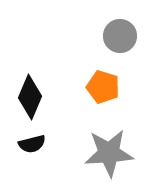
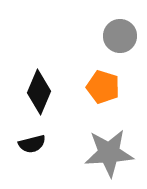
black diamond: moved 9 px right, 5 px up
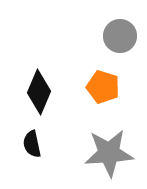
black semicircle: rotated 92 degrees clockwise
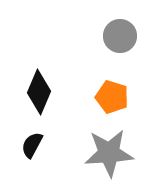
orange pentagon: moved 9 px right, 10 px down
black semicircle: moved 1 px down; rotated 40 degrees clockwise
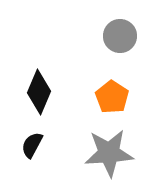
orange pentagon: rotated 16 degrees clockwise
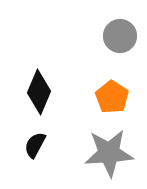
black semicircle: moved 3 px right
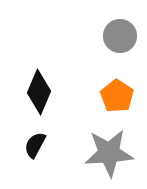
orange pentagon: moved 5 px right, 1 px up
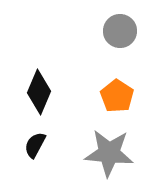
gray circle: moved 5 px up
gray star: rotated 9 degrees clockwise
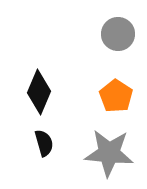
gray circle: moved 2 px left, 3 px down
orange pentagon: moved 1 px left
black semicircle: moved 9 px right, 2 px up; rotated 136 degrees clockwise
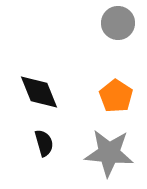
gray circle: moved 11 px up
black diamond: rotated 45 degrees counterclockwise
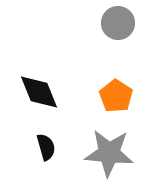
black semicircle: moved 2 px right, 4 px down
